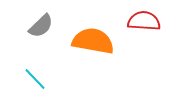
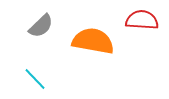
red semicircle: moved 2 px left, 1 px up
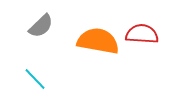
red semicircle: moved 14 px down
orange semicircle: moved 5 px right
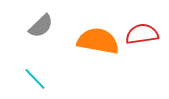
red semicircle: rotated 12 degrees counterclockwise
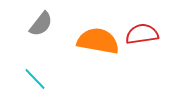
gray semicircle: moved 2 px up; rotated 8 degrees counterclockwise
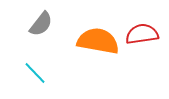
cyan line: moved 6 px up
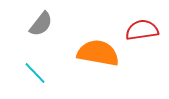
red semicircle: moved 4 px up
orange semicircle: moved 12 px down
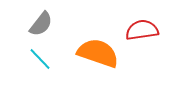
orange semicircle: rotated 9 degrees clockwise
cyan line: moved 5 px right, 14 px up
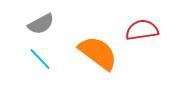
gray semicircle: rotated 24 degrees clockwise
orange semicircle: rotated 18 degrees clockwise
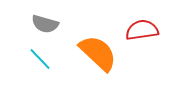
gray semicircle: moved 4 px right; rotated 44 degrees clockwise
orange semicircle: rotated 6 degrees clockwise
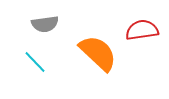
gray semicircle: rotated 24 degrees counterclockwise
cyan line: moved 5 px left, 3 px down
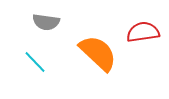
gray semicircle: moved 1 px right, 2 px up; rotated 16 degrees clockwise
red semicircle: moved 1 px right, 2 px down
